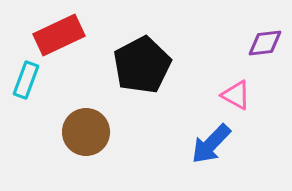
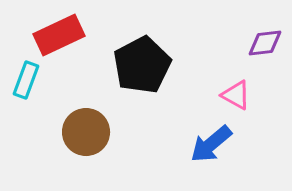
blue arrow: rotated 6 degrees clockwise
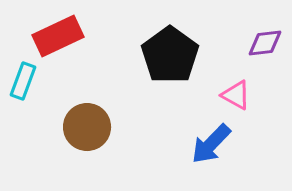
red rectangle: moved 1 px left, 1 px down
black pentagon: moved 28 px right, 10 px up; rotated 8 degrees counterclockwise
cyan rectangle: moved 3 px left, 1 px down
brown circle: moved 1 px right, 5 px up
blue arrow: rotated 6 degrees counterclockwise
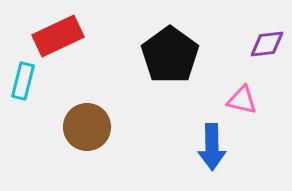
purple diamond: moved 2 px right, 1 px down
cyan rectangle: rotated 6 degrees counterclockwise
pink triangle: moved 6 px right, 5 px down; rotated 16 degrees counterclockwise
blue arrow: moved 1 px right, 3 px down; rotated 45 degrees counterclockwise
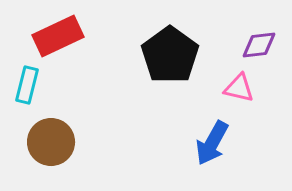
purple diamond: moved 8 px left, 1 px down
cyan rectangle: moved 4 px right, 4 px down
pink triangle: moved 3 px left, 12 px up
brown circle: moved 36 px left, 15 px down
blue arrow: moved 4 px up; rotated 30 degrees clockwise
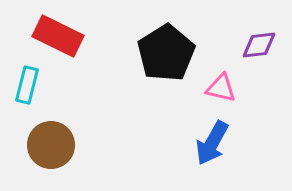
red rectangle: rotated 51 degrees clockwise
black pentagon: moved 4 px left, 2 px up; rotated 4 degrees clockwise
pink triangle: moved 18 px left
brown circle: moved 3 px down
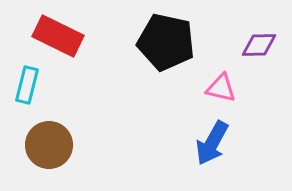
purple diamond: rotated 6 degrees clockwise
black pentagon: moved 11 px up; rotated 28 degrees counterclockwise
brown circle: moved 2 px left
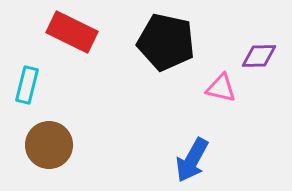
red rectangle: moved 14 px right, 4 px up
purple diamond: moved 11 px down
blue arrow: moved 20 px left, 17 px down
